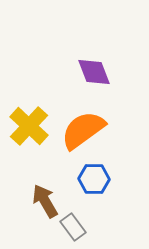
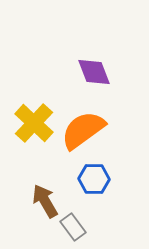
yellow cross: moved 5 px right, 3 px up
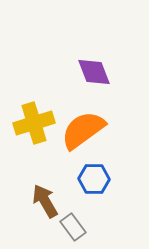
yellow cross: rotated 30 degrees clockwise
